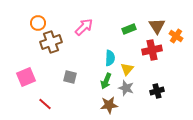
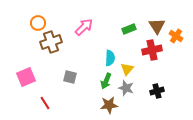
red line: moved 1 px up; rotated 16 degrees clockwise
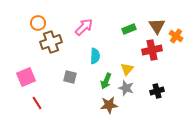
cyan semicircle: moved 15 px left, 2 px up
red line: moved 8 px left
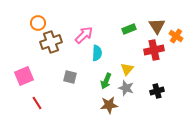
pink arrow: moved 8 px down
red cross: moved 2 px right
cyan semicircle: moved 2 px right, 3 px up
pink square: moved 2 px left, 1 px up
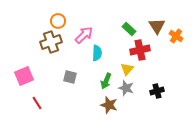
orange circle: moved 20 px right, 2 px up
green rectangle: rotated 64 degrees clockwise
red cross: moved 14 px left
brown star: rotated 24 degrees clockwise
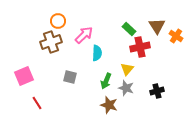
red cross: moved 3 px up
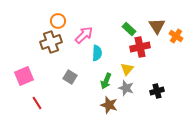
gray square: rotated 16 degrees clockwise
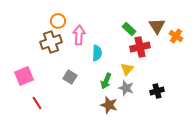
pink arrow: moved 5 px left; rotated 42 degrees counterclockwise
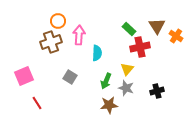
brown star: rotated 24 degrees counterclockwise
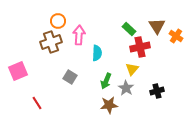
yellow triangle: moved 5 px right
pink square: moved 6 px left, 5 px up
gray star: rotated 14 degrees clockwise
